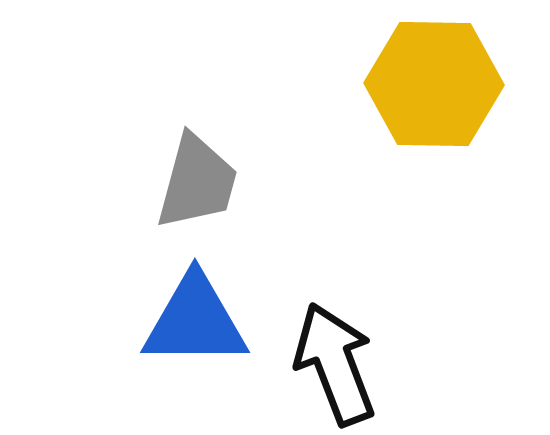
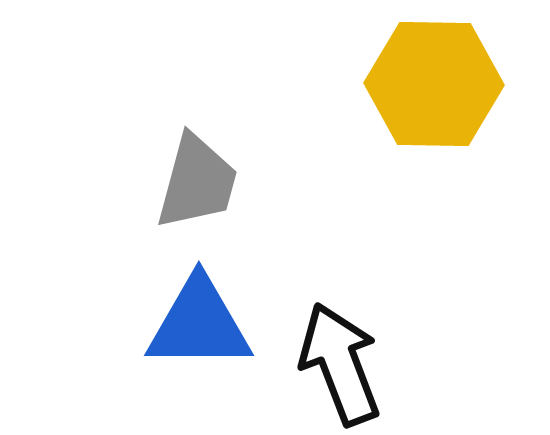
blue triangle: moved 4 px right, 3 px down
black arrow: moved 5 px right
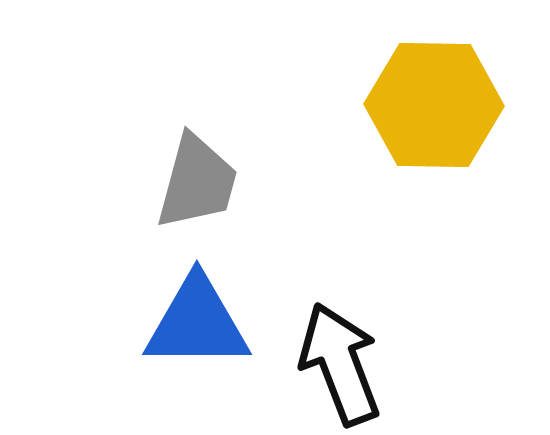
yellow hexagon: moved 21 px down
blue triangle: moved 2 px left, 1 px up
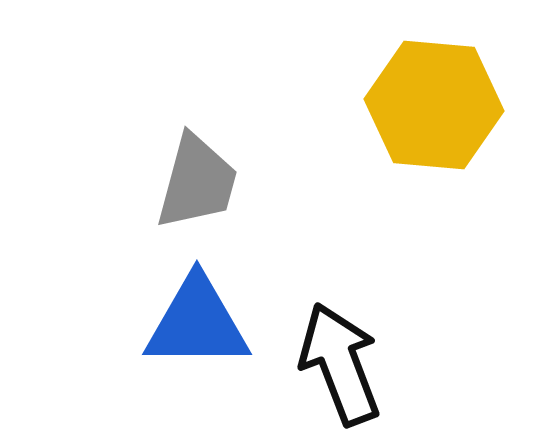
yellow hexagon: rotated 4 degrees clockwise
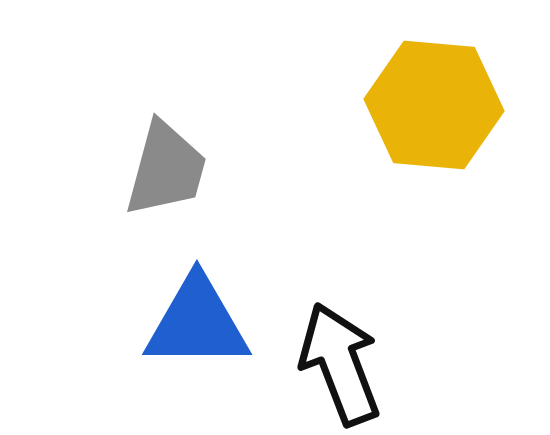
gray trapezoid: moved 31 px left, 13 px up
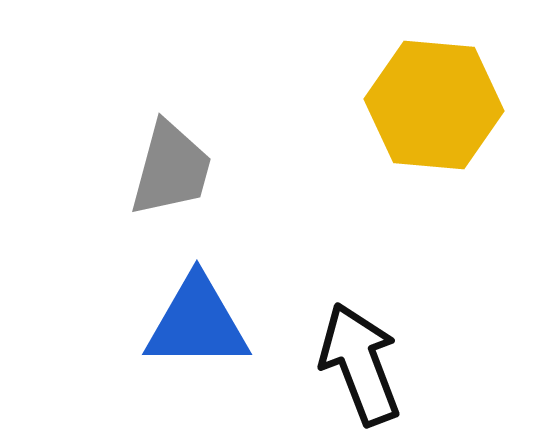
gray trapezoid: moved 5 px right
black arrow: moved 20 px right
